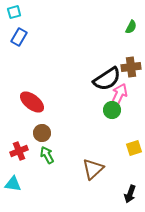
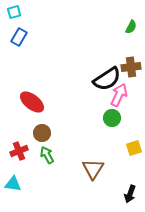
green circle: moved 8 px down
brown triangle: rotated 15 degrees counterclockwise
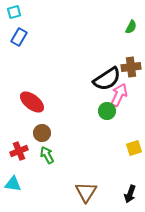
green circle: moved 5 px left, 7 px up
brown triangle: moved 7 px left, 23 px down
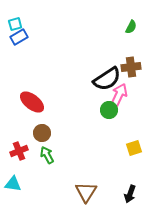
cyan square: moved 1 px right, 12 px down
blue rectangle: rotated 30 degrees clockwise
green circle: moved 2 px right, 1 px up
